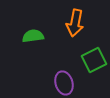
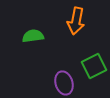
orange arrow: moved 1 px right, 2 px up
green square: moved 6 px down
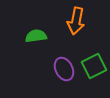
green semicircle: moved 3 px right
purple ellipse: moved 14 px up; rotated 10 degrees counterclockwise
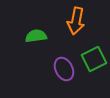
green square: moved 7 px up
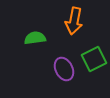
orange arrow: moved 2 px left
green semicircle: moved 1 px left, 2 px down
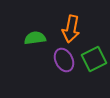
orange arrow: moved 3 px left, 8 px down
purple ellipse: moved 9 px up
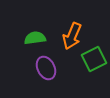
orange arrow: moved 1 px right, 7 px down; rotated 12 degrees clockwise
purple ellipse: moved 18 px left, 8 px down
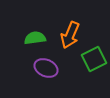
orange arrow: moved 2 px left, 1 px up
purple ellipse: rotated 40 degrees counterclockwise
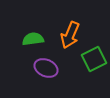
green semicircle: moved 2 px left, 1 px down
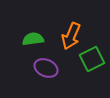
orange arrow: moved 1 px right, 1 px down
green square: moved 2 px left
